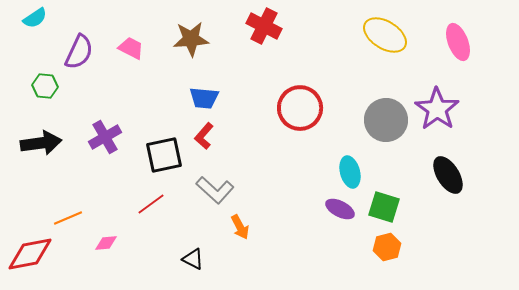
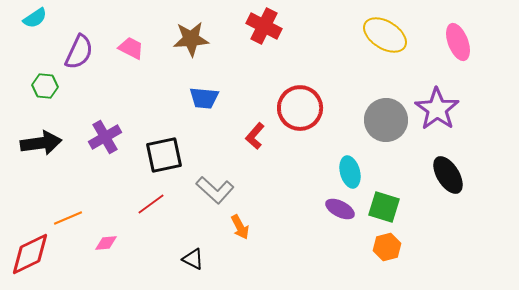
red L-shape: moved 51 px right
red diamond: rotated 15 degrees counterclockwise
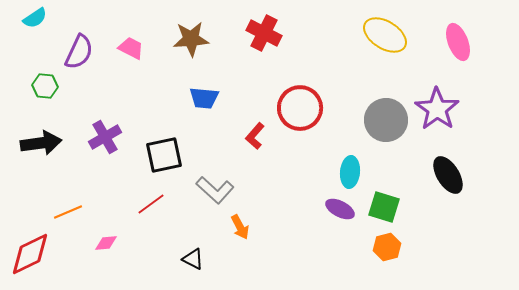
red cross: moved 7 px down
cyan ellipse: rotated 20 degrees clockwise
orange line: moved 6 px up
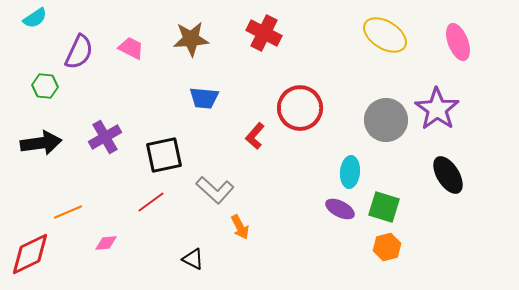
red line: moved 2 px up
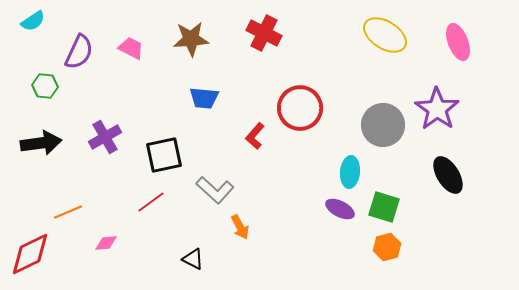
cyan semicircle: moved 2 px left, 3 px down
gray circle: moved 3 px left, 5 px down
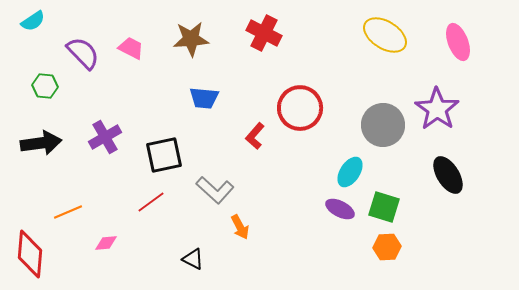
purple semicircle: moved 4 px right, 1 px down; rotated 69 degrees counterclockwise
cyan ellipse: rotated 28 degrees clockwise
orange hexagon: rotated 12 degrees clockwise
red diamond: rotated 60 degrees counterclockwise
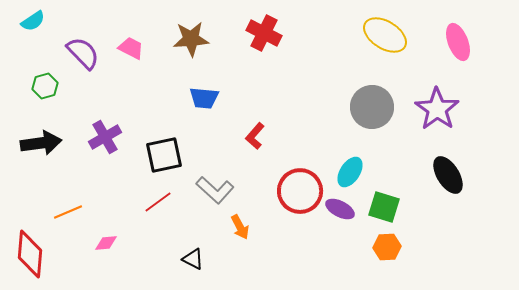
green hexagon: rotated 20 degrees counterclockwise
red circle: moved 83 px down
gray circle: moved 11 px left, 18 px up
red line: moved 7 px right
